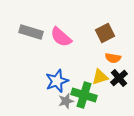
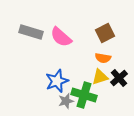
orange semicircle: moved 10 px left
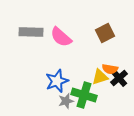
gray rectangle: rotated 15 degrees counterclockwise
orange semicircle: moved 7 px right, 11 px down
